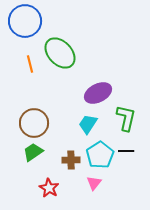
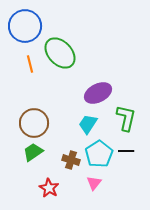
blue circle: moved 5 px down
cyan pentagon: moved 1 px left, 1 px up
brown cross: rotated 18 degrees clockwise
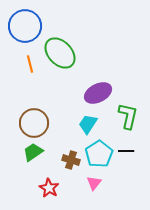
green L-shape: moved 2 px right, 2 px up
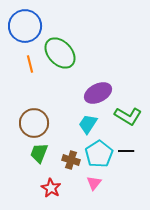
green L-shape: rotated 108 degrees clockwise
green trapezoid: moved 6 px right, 1 px down; rotated 35 degrees counterclockwise
red star: moved 2 px right
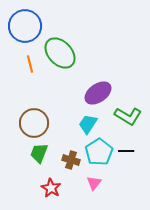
purple ellipse: rotated 8 degrees counterclockwise
cyan pentagon: moved 2 px up
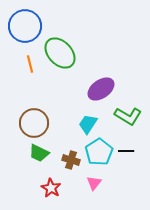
purple ellipse: moved 3 px right, 4 px up
green trapezoid: rotated 85 degrees counterclockwise
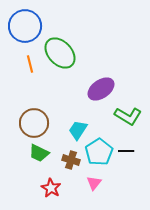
cyan trapezoid: moved 10 px left, 6 px down
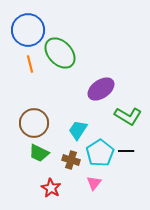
blue circle: moved 3 px right, 4 px down
cyan pentagon: moved 1 px right, 1 px down
